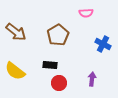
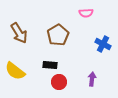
brown arrow: moved 3 px right, 1 px down; rotated 20 degrees clockwise
red circle: moved 1 px up
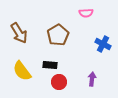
yellow semicircle: moved 7 px right; rotated 15 degrees clockwise
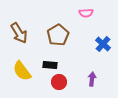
blue cross: rotated 14 degrees clockwise
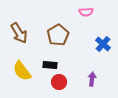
pink semicircle: moved 1 px up
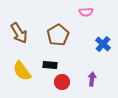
red circle: moved 3 px right
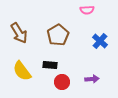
pink semicircle: moved 1 px right, 2 px up
blue cross: moved 3 px left, 3 px up
purple arrow: rotated 80 degrees clockwise
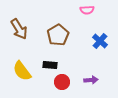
brown arrow: moved 4 px up
purple arrow: moved 1 px left, 1 px down
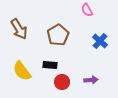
pink semicircle: rotated 64 degrees clockwise
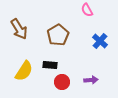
yellow semicircle: moved 2 px right; rotated 110 degrees counterclockwise
